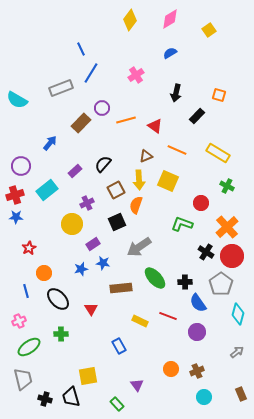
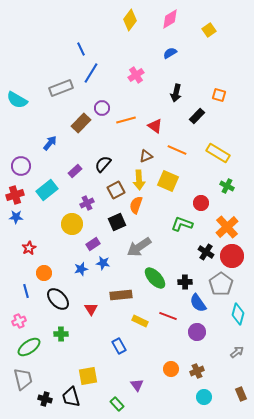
brown rectangle at (121, 288): moved 7 px down
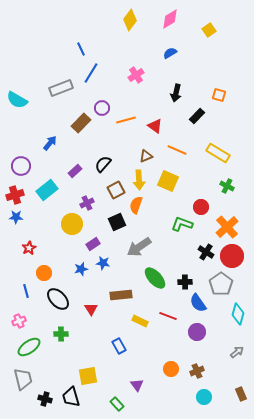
red circle at (201, 203): moved 4 px down
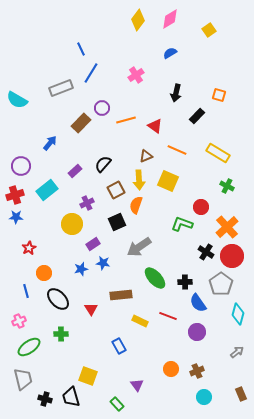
yellow diamond at (130, 20): moved 8 px right
yellow square at (88, 376): rotated 30 degrees clockwise
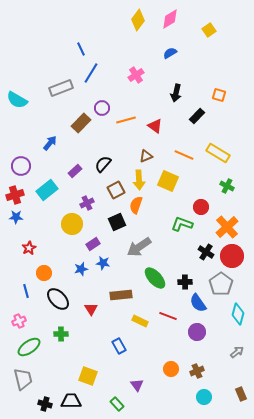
orange line at (177, 150): moved 7 px right, 5 px down
black trapezoid at (71, 397): moved 4 px down; rotated 105 degrees clockwise
black cross at (45, 399): moved 5 px down
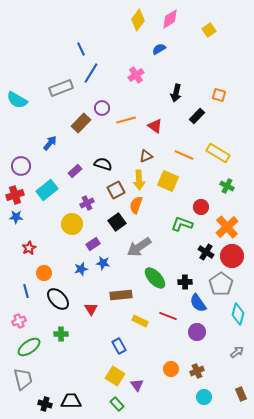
blue semicircle at (170, 53): moved 11 px left, 4 px up
black semicircle at (103, 164): rotated 66 degrees clockwise
black square at (117, 222): rotated 12 degrees counterclockwise
yellow square at (88, 376): moved 27 px right; rotated 12 degrees clockwise
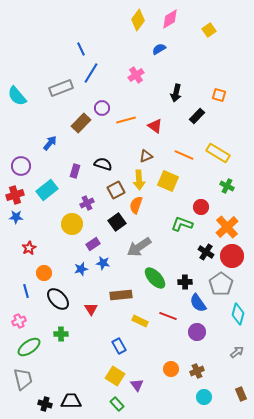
cyan semicircle at (17, 100): moved 4 px up; rotated 20 degrees clockwise
purple rectangle at (75, 171): rotated 32 degrees counterclockwise
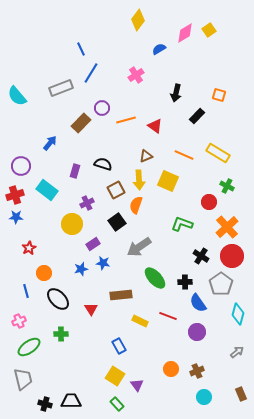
pink diamond at (170, 19): moved 15 px right, 14 px down
cyan rectangle at (47, 190): rotated 75 degrees clockwise
red circle at (201, 207): moved 8 px right, 5 px up
black cross at (206, 252): moved 5 px left, 4 px down
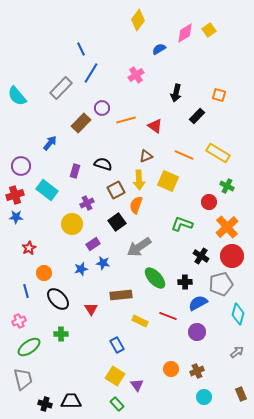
gray rectangle at (61, 88): rotated 25 degrees counterclockwise
gray pentagon at (221, 284): rotated 20 degrees clockwise
blue semicircle at (198, 303): rotated 96 degrees clockwise
blue rectangle at (119, 346): moved 2 px left, 1 px up
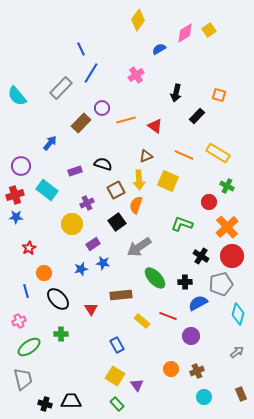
purple rectangle at (75, 171): rotated 56 degrees clockwise
yellow rectangle at (140, 321): moved 2 px right; rotated 14 degrees clockwise
purple circle at (197, 332): moved 6 px left, 4 px down
